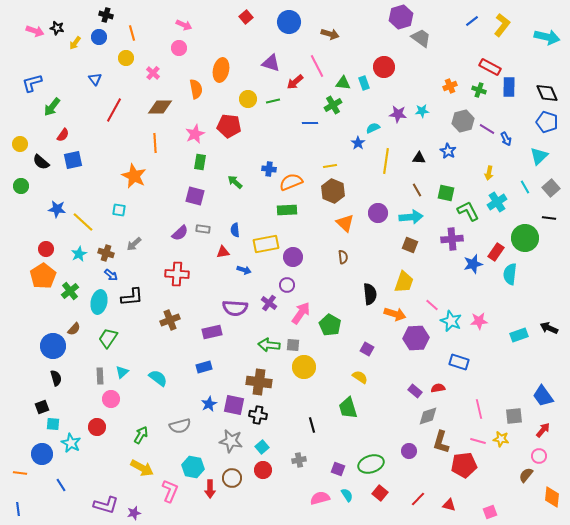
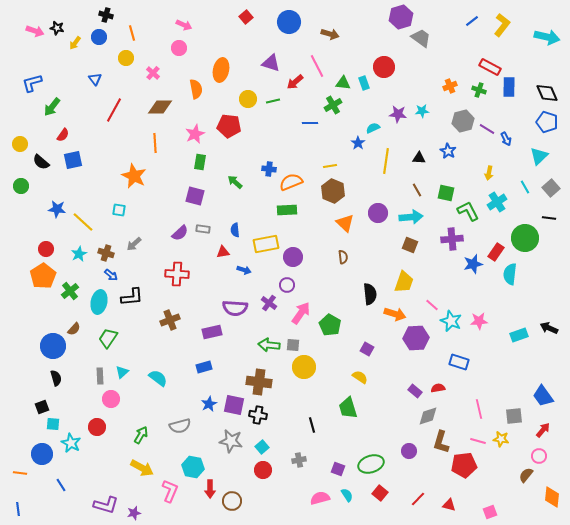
brown circle at (232, 478): moved 23 px down
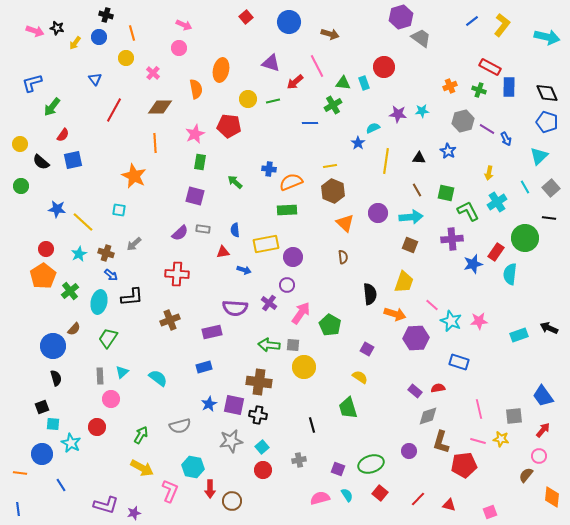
gray star at (231, 441): rotated 20 degrees counterclockwise
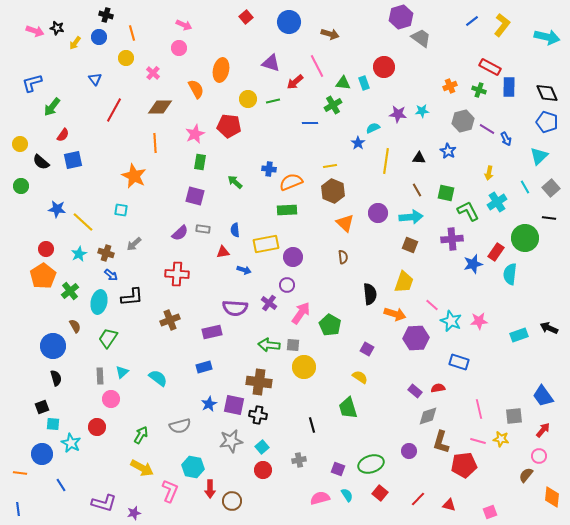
orange semicircle at (196, 89): rotated 18 degrees counterclockwise
cyan square at (119, 210): moved 2 px right
brown semicircle at (74, 329): moved 1 px right, 3 px up; rotated 72 degrees counterclockwise
purple L-shape at (106, 505): moved 2 px left, 2 px up
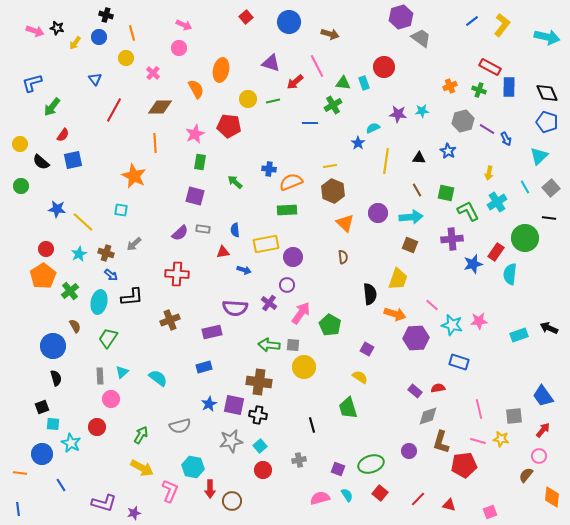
yellow trapezoid at (404, 282): moved 6 px left, 3 px up
cyan star at (451, 321): moved 1 px right, 4 px down; rotated 10 degrees counterclockwise
cyan square at (262, 447): moved 2 px left, 1 px up
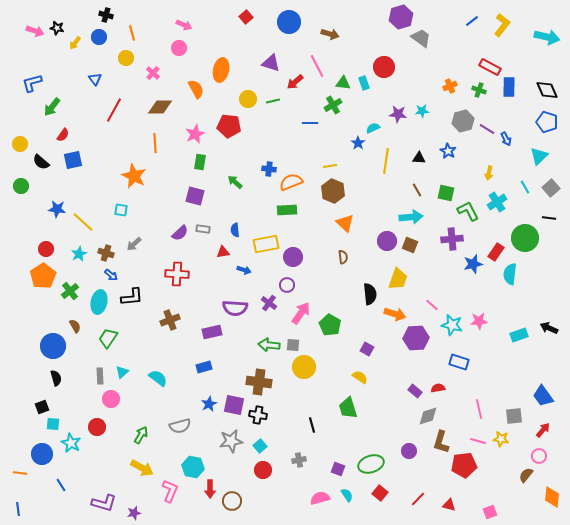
black diamond at (547, 93): moved 3 px up
purple circle at (378, 213): moved 9 px right, 28 px down
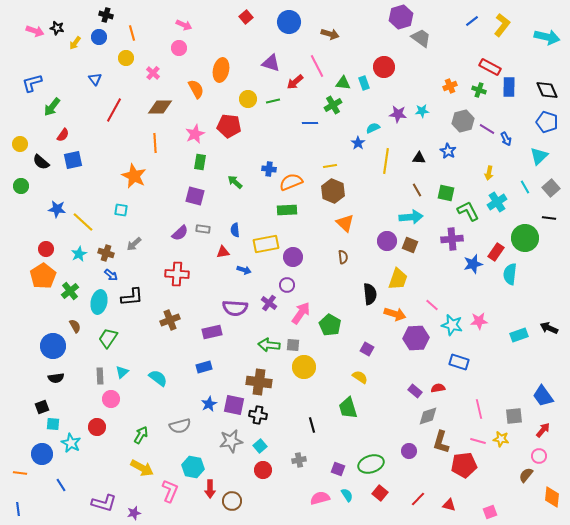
black semicircle at (56, 378): rotated 98 degrees clockwise
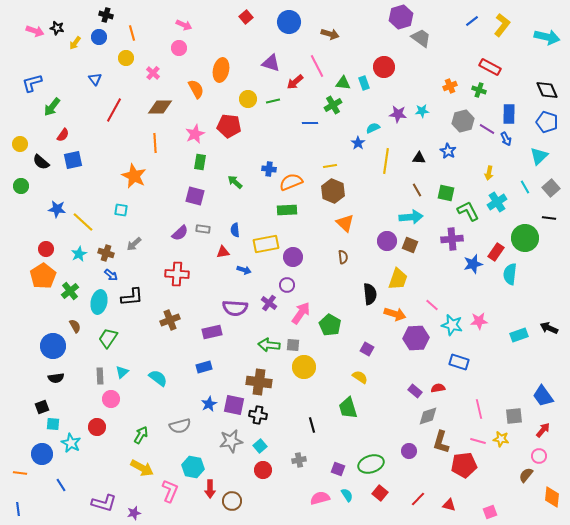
blue rectangle at (509, 87): moved 27 px down
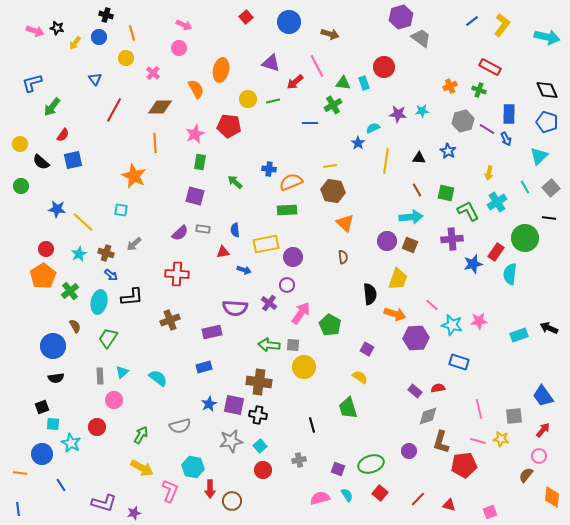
brown hexagon at (333, 191): rotated 15 degrees counterclockwise
pink circle at (111, 399): moved 3 px right, 1 px down
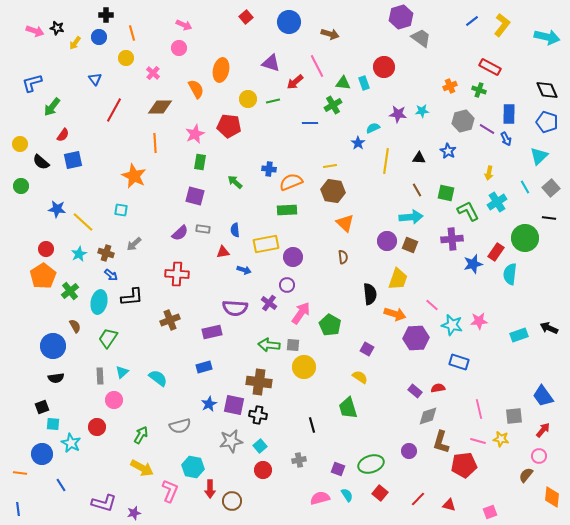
black cross at (106, 15): rotated 16 degrees counterclockwise
